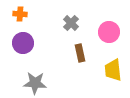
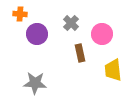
pink circle: moved 7 px left, 2 px down
purple circle: moved 14 px right, 9 px up
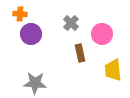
purple circle: moved 6 px left
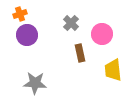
orange cross: rotated 24 degrees counterclockwise
purple circle: moved 4 px left, 1 px down
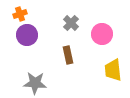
brown rectangle: moved 12 px left, 2 px down
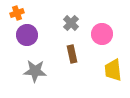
orange cross: moved 3 px left, 1 px up
brown rectangle: moved 4 px right, 1 px up
gray star: moved 12 px up
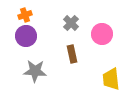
orange cross: moved 8 px right, 2 px down
purple circle: moved 1 px left, 1 px down
yellow trapezoid: moved 2 px left, 9 px down
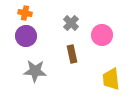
orange cross: moved 2 px up; rotated 32 degrees clockwise
pink circle: moved 1 px down
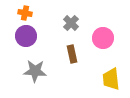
pink circle: moved 1 px right, 3 px down
